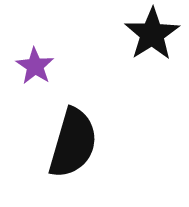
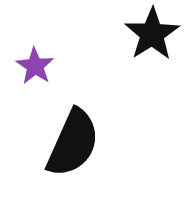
black semicircle: rotated 8 degrees clockwise
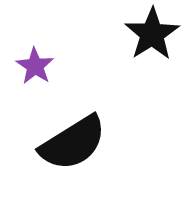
black semicircle: rotated 34 degrees clockwise
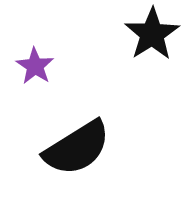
black semicircle: moved 4 px right, 5 px down
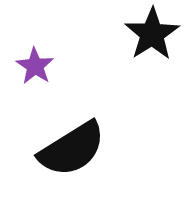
black semicircle: moved 5 px left, 1 px down
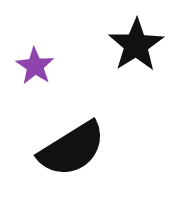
black star: moved 16 px left, 11 px down
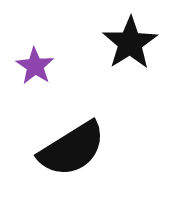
black star: moved 6 px left, 2 px up
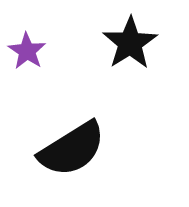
purple star: moved 8 px left, 15 px up
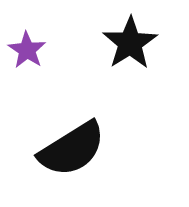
purple star: moved 1 px up
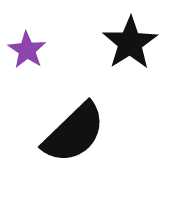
black semicircle: moved 2 px right, 16 px up; rotated 12 degrees counterclockwise
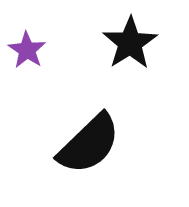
black semicircle: moved 15 px right, 11 px down
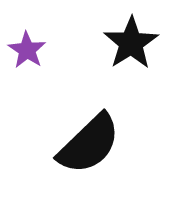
black star: moved 1 px right
